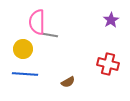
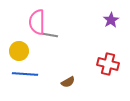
yellow circle: moved 4 px left, 2 px down
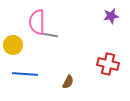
purple star: moved 4 px up; rotated 21 degrees clockwise
yellow circle: moved 6 px left, 6 px up
brown semicircle: rotated 32 degrees counterclockwise
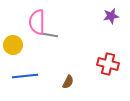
blue line: moved 2 px down; rotated 10 degrees counterclockwise
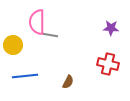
purple star: moved 12 px down; rotated 14 degrees clockwise
